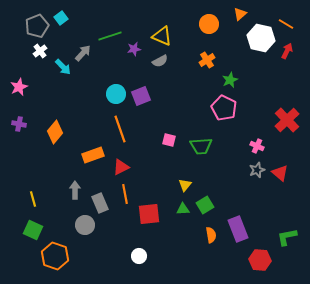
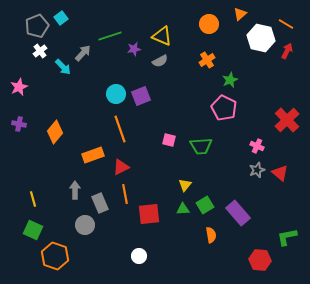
purple rectangle at (238, 229): moved 16 px up; rotated 20 degrees counterclockwise
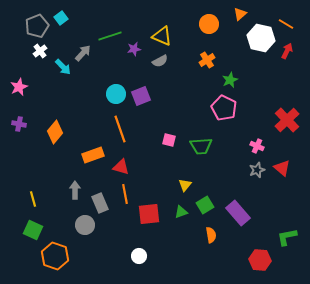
red triangle at (121, 167): rotated 42 degrees clockwise
red triangle at (280, 173): moved 2 px right, 5 px up
green triangle at (183, 209): moved 2 px left, 3 px down; rotated 16 degrees counterclockwise
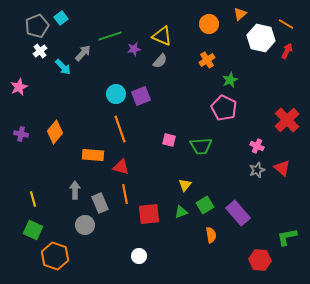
gray semicircle at (160, 61): rotated 21 degrees counterclockwise
purple cross at (19, 124): moved 2 px right, 10 px down
orange rectangle at (93, 155): rotated 25 degrees clockwise
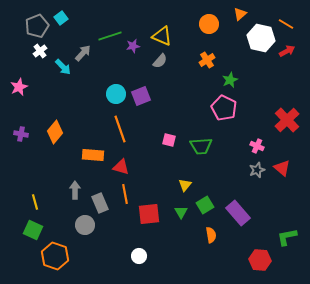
purple star at (134, 49): moved 1 px left, 3 px up
red arrow at (287, 51): rotated 35 degrees clockwise
yellow line at (33, 199): moved 2 px right, 3 px down
green triangle at (181, 212): rotated 40 degrees counterclockwise
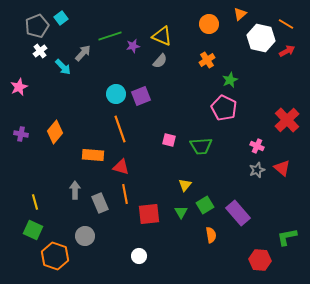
gray circle at (85, 225): moved 11 px down
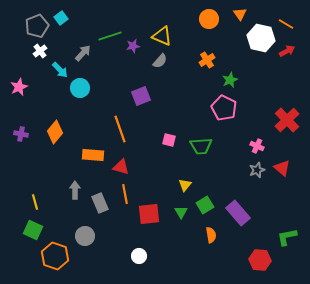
orange triangle at (240, 14): rotated 24 degrees counterclockwise
orange circle at (209, 24): moved 5 px up
cyan arrow at (63, 67): moved 3 px left, 3 px down
cyan circle at (116, 94): moved 36 px left, 6 px up
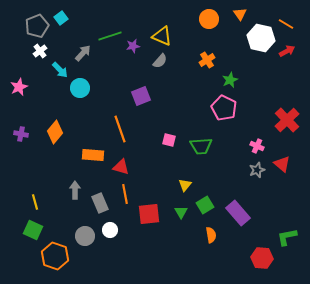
red triangle at (282, 168): moved 4 px up
white circle at (139, 256): moved 29 px left, 26 px up
red hexagon at (260, 260): moved 2 px right, 2 px up
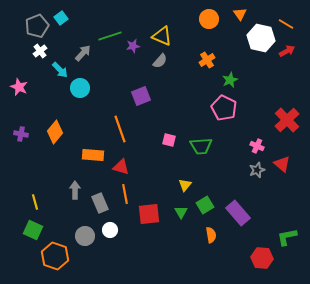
pink star at (19, 87): rotated 24 degrees counterclockwise
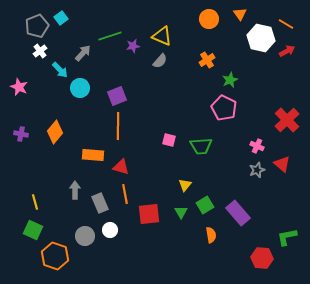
purple square at (141, 96): moved 24 px left
orange line at (120, 129): moved 2 px left, 3 px up; rotated 20 degrees clockwise
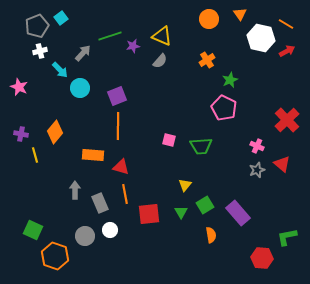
white cross at (40, 51): rotated 24 degrees clockwise
yellow line at (35, 202): moved 47 px up
